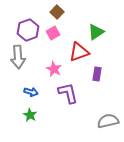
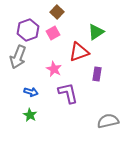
gray arrow: rotated 25 degrees clockwise
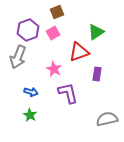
brown square: rotated 24 degrees clockwise
gray semicircle: moved 1 px left, 2 px up
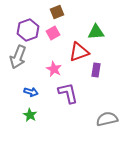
green triangle: rotated 30 degrees clockwise
purple rectangle: moved 1 px left, 4 px up
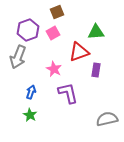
blue arrow: rotated 88 degrees counterclockwise
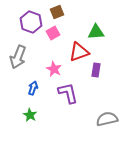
purple hexagon: moved 3 px right, 8 px up; rotated 20 degrees counterclockwise
blue arrow: moved 2 px right, 4 px up
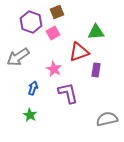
gray arrow: rotated 35 degrees clockwise
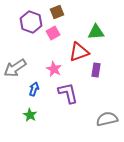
gray arrow: moved 3 px left, 11 px down
blue arrow: moved 1 px right, 1 px down
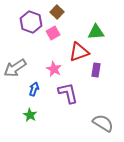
brown square: rotated 24 degrees counterclockwise
gray semicircle: moved 4 px left, 4 px down; rotated 45 degrees clockwise
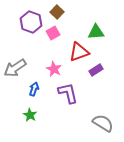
purple rectangle: rotated 48 degrees clockwise
